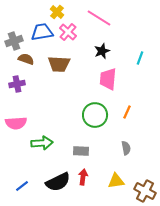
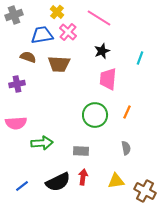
blue trapezoid: moved 3 px down
gray cross: moved 26 px up
brown semicircle: moved 2 px right, 2 px up
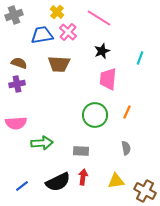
brown semicircle: moved 9 px left, 6 px down
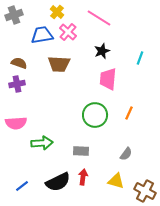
orange line: moved 2 px right, 1 px down
gray semicircle: moved 6 px down; rotated 48 degrees clockwise
yellow triangle: rotated 24 degrees clockwise
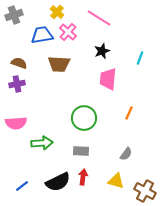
green circle: moved 11 px left, 3 px down
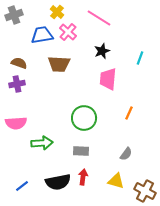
black semicircle: rotated 15 degrees clockwise
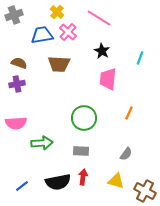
black star: rotated 21 degrees counterclockwise
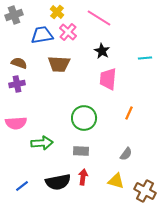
cyan line: moved 5 px right; rotated 64 degrees clockwise
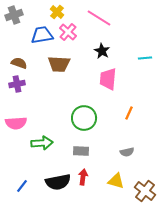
gray semicircle: moved 1 px right, 2 px up; rotated 40 degrees clockwise
blue line: rotated 16 degrees counterclockwise
brown cross: rotated 10 degrees clockwise
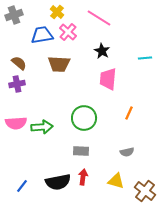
brown semicircle: rotated 21 degrees clockwise
green arrow: moved 16 px up
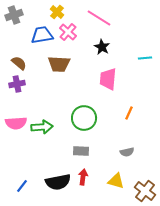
black star: moved 4 px up
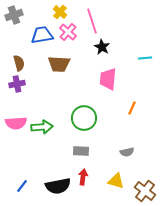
yellow cross: moved 3 px right
pink line: moved 7 px left, 3 px down; rotated 40 degrees clockwise
brown semicircle: rotated 35 degrees clockwise
orange line: moved 3 px right, 5 px up
black semicircle: moved 4 px down
